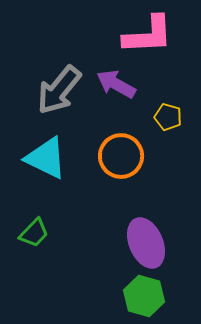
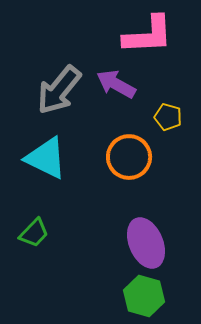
orange circle: moved 8 px right, 1 px down
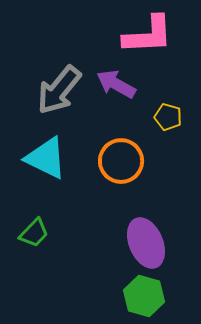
orange circle: moved 8 px left, 4 px down
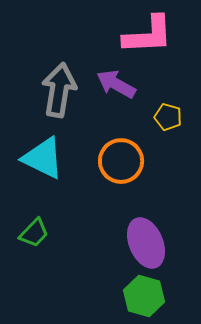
gray arrow: rotated 150 degrees clockwise
cyan triangle: moved 3 px left
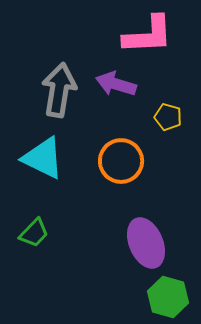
purple arrow: rotated 12 degrees counterclockwise
green hexagon: moved 24 px right, 1 px down
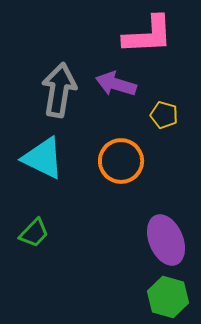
yellow pentagon: moved 4 px left, 2 px up
purple ellipse: moved 20 px right, 3 px up
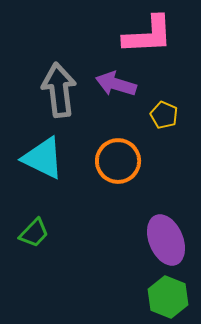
gray arrow: rotated 16 degrees counterclockwise
yellow pentagon: rotated 8 degrees clockwise
orange circle: moved 3 px left
green hexagon: rotated 6 degrees clockwise
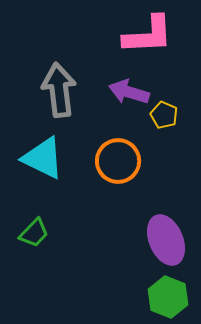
purple arrow: moved 13 px right, 8 px down
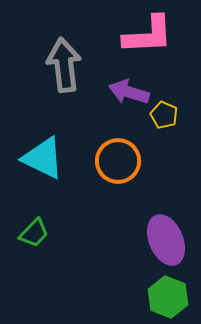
gray arrow: moved 5 px right, 25 px up
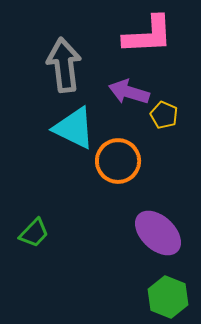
cyan triangle: moved 31 px right, 30 px up
purple ellipse: moved 8 px left, 7 px up; rotated 24 degrees counterclockwise
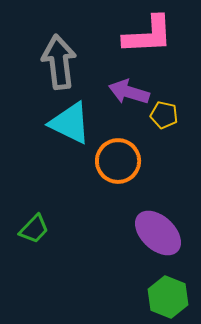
gray arrow: moved 5 px left, 3 px up
yellow pentagon: rotated 12 degrees counterclockwise
cyan triangle: moved 4 px left, 5 px up
green trapezoid: moved 4 px up
